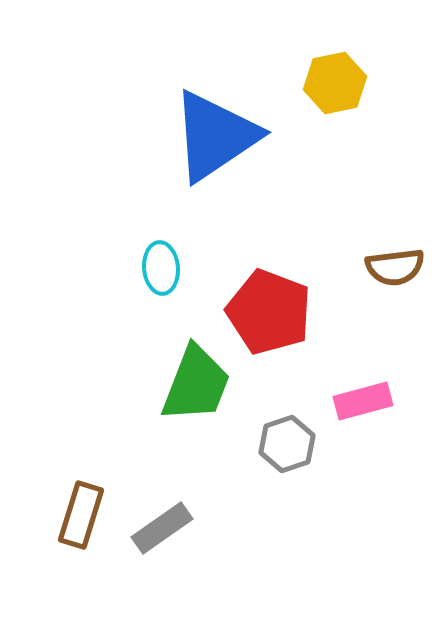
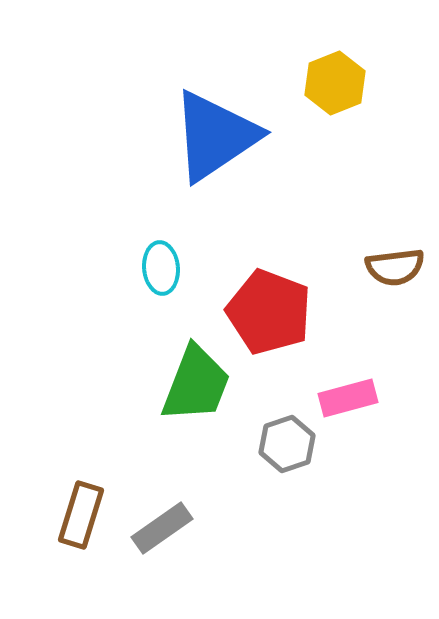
yellow hexagon: rotated 10 degrees counterclockwise
pink rectangle: moved 15 px left, 3 px up
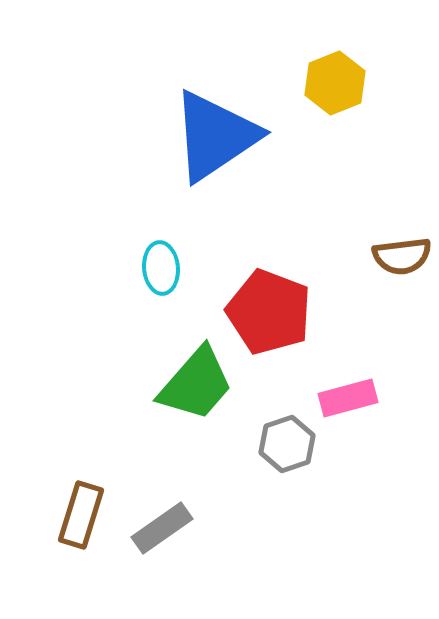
brown semicircle: moved 7 px right, 11 px up
green trapezoid: rotated 20 degrees clockwise
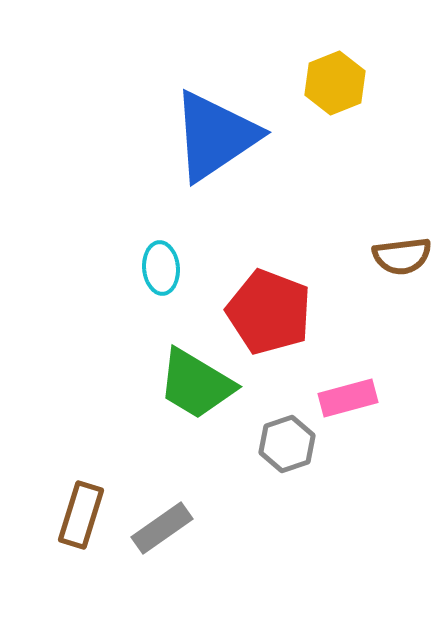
green trapezoid: rotated 80 degrees clockwise
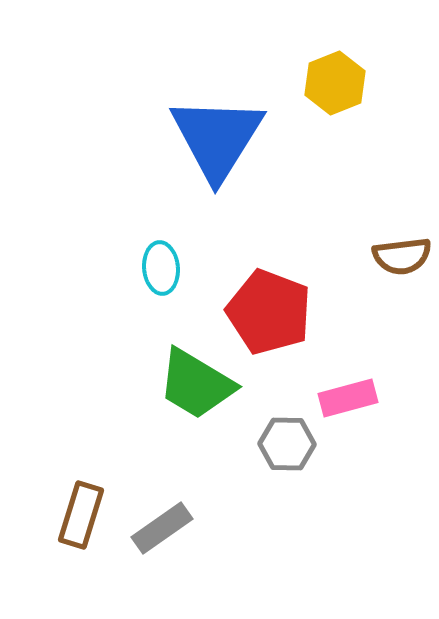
blue triangle: moved 2 px right, 2 px down; rotated 24 degrees counterclockwise
gray hexagon: rotated 20 degrees clockwise
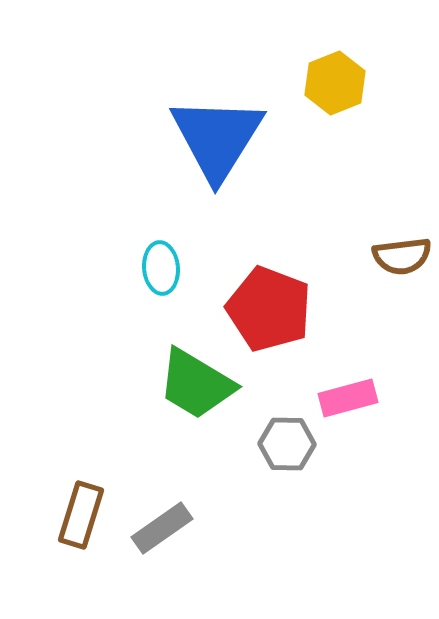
red pentagon: moved 3 px up
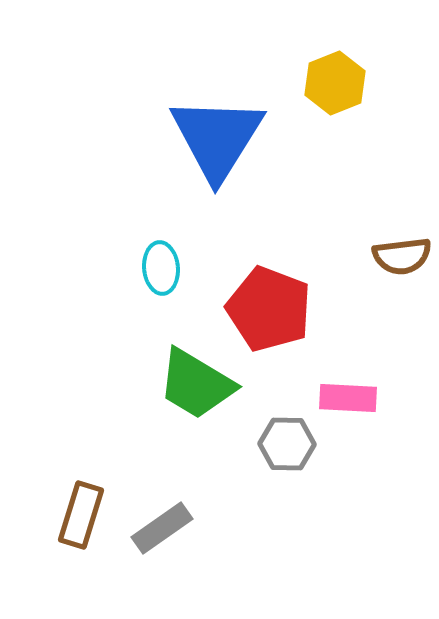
pink rectangle: rotated 18 degrees clockwise
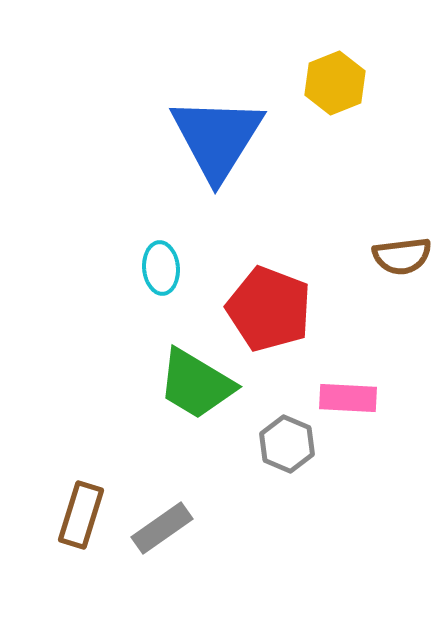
gray hexagon: rotated 22 degrees clockwise
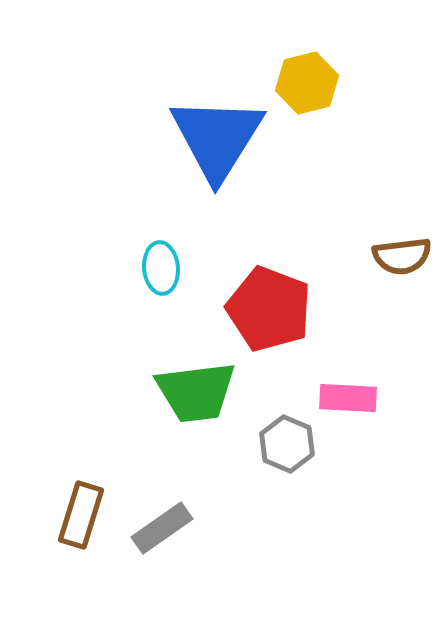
yellow hexagon: moved 28 px left; rotated 8 degrees clockwise
green trapezoid: moved 8 px down; rotated 38 degrees counterclockwise
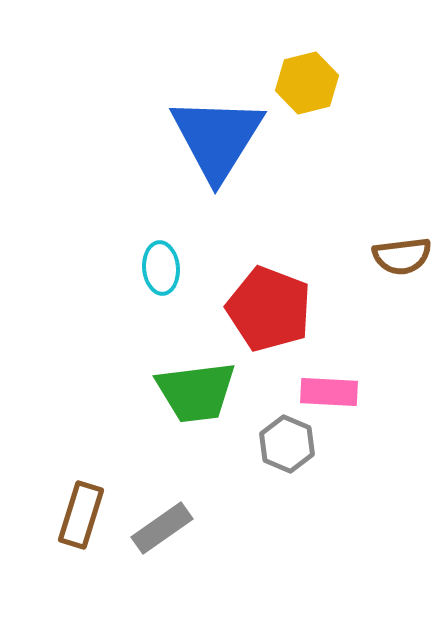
pink rectangle: moved 19 px left, 6 px up
